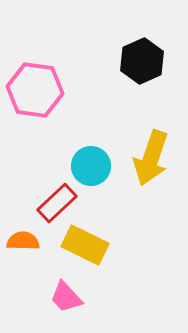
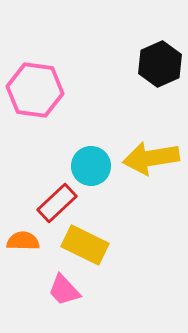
black hexagon: moved 18 px right, 3 px down
yellow arrow: rotated 62 degrees clockwise
pink trapezoid: moved 2 px left, 7 px up
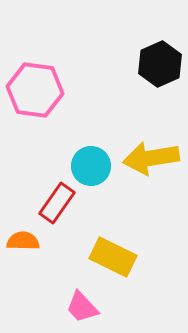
red rectangle: rotated 12 degrees counterclockwise
yellow rectangle: moved 28 px right, 12 px down
pink trapezoid: moved 18 px right, 17 px down
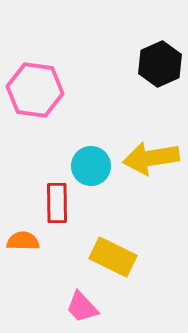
red rectangle: rotated 36 degrees counterclockwise
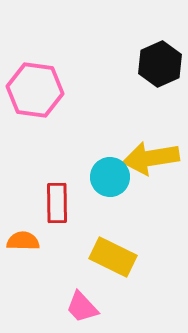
cyan circle: moved 19 px right, 11 px down
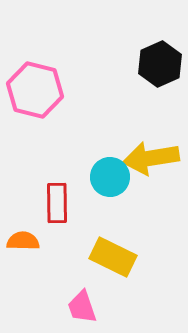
pink hexagon: rotated 6 degrees clockwise
pink trapezoid: rotated 24 degrees clockwise
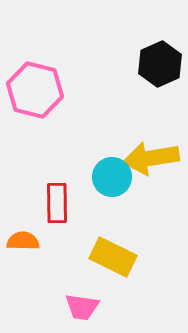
cyan circle: moved 2 px right
pink trapezoid: rotated 63 degrees counterclockwise
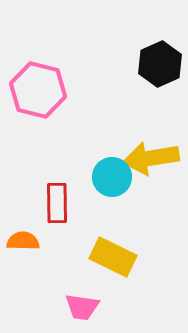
pink hexagon: moved 3 px right
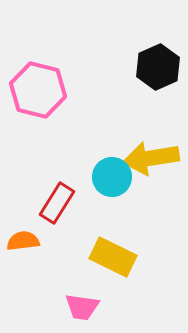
black hexagon: moved 2 px left, 3 px down
red rectangle: rotated 33 degrees clockwise
orange semicircle: rotated 8 degrees counterclockwise
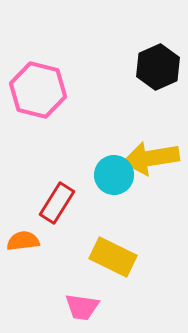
cyan circle: moved 2 px right, 2 px up
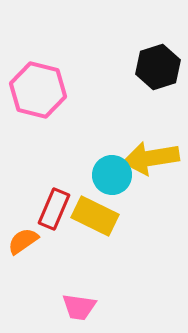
black hexagon: rotated 6 degrees clockwise
cyan circle: moved 2 px left
red rectangle: moved 3 px left, 6 px down; rotated 9 degrees counterclockwise
orange semicircle: rotated 28 degrees counterclockwise
yellow rectangle: moved 18 px left, 41 px up
pink trapezoid: moved 3 px left
